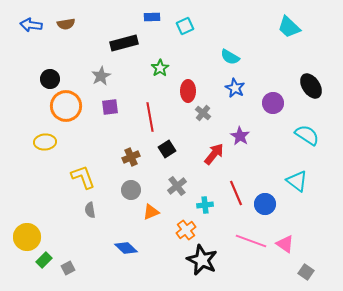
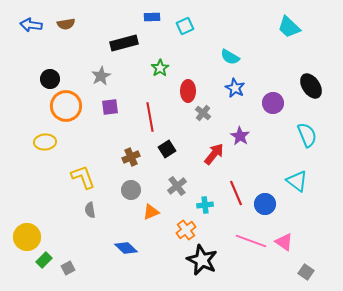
cyan semicircle at (307, 135): rotated 35 degrees clockwise
pink triangle at (285, 244): moved 1 px left, 2 px up
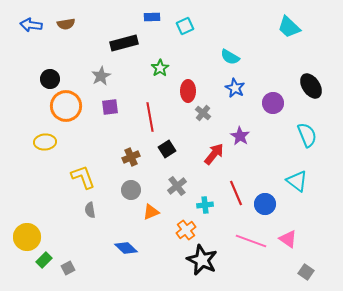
pink triangle at (284, 242): moved 4 px right, 3 px up
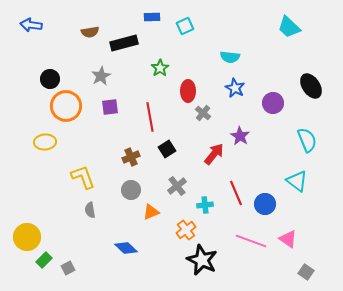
brown semicircle at (66, 24): moved 24 px right, 8 px down
cyan semicircle at (230, 57): rotated 24 degrees counterclockwise
cyan semicircle at (307, 135): moved 5 px down
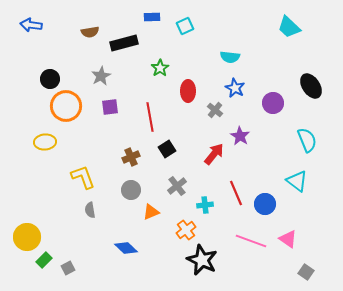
gray cross at (203, 113): moved 12 px right, 3 px up
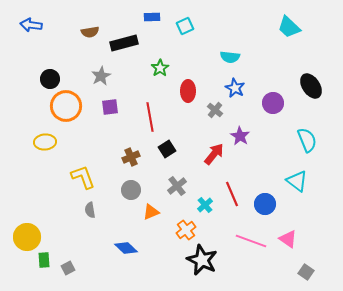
red line at (236, 193): moved 4 px left, 1 px down
cyan cross at (205, 205): rotated 35 degrees counterclockwise
green rectangle at (44, 260): rotated 49 degrees counterclockwise
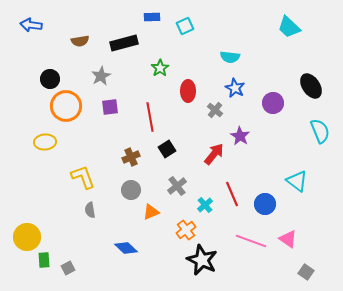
brown semicircle at (90, 32): moved 10 px left, 9 px down
cyan semicircle at (307, 140): moved 13 px right, 9 px up
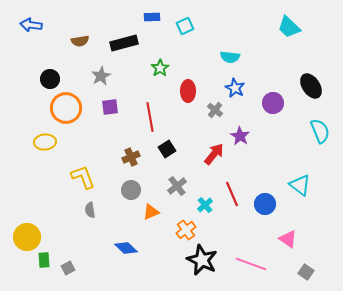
orange circle at (66, 106): moved 2 px down
cyan triangle at (297, 181): moved 3 px right, 4 px down
pink line at (251, 241): moved 23 px down
